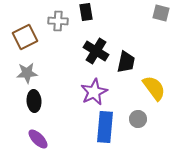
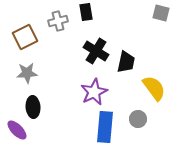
gray cross: rotated 18 degrees counterclockwise
black ellipse: moved 1 px left, 6 px down
purple ellipse: moved 21 px left, 9 px up
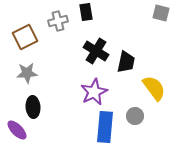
gray circle: moved 3 px left, 3 px up
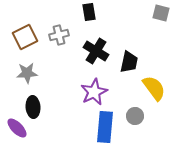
black rectangle: moved 3 px right
gray cross: moved 1 px right, 14 px down
black trapezoid: moved 3 px right
purple ellipse: moved 2 px up
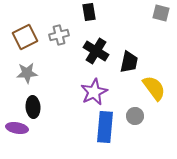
purple ellipse: rotated 35 degrees counterclockwise
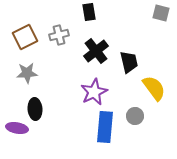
black cross: rotated 20 degrees clockwise
black trapezoid: rotated 25 degrees counterclockwise
black ellipse: moved 2 px right, 2 px down
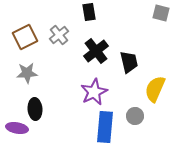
gray cross: rotated 24 degrees counterclockwise
yellow semicircle: moved 1 px right, 1 px down; rotated 120 degrees counterclockwise
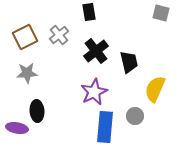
black ellipse: moved 2 px right, 2 px down
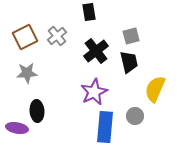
gray square: moved 30 px left, 23 px down; rotated 30 degrees counterclockwise
gray cross: moved 2 px left, 1 px down
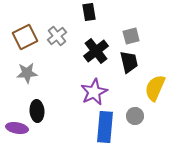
yellow semicircle: moved 1 px up
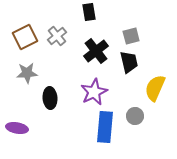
black ellipse: moved 13 px right, 13 px up
